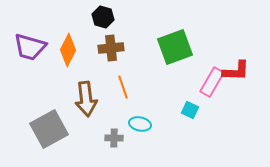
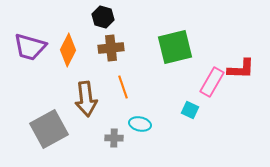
green square: rotated 6 degrees clockwise
red L-shape: moved 5 px right, 2 px up
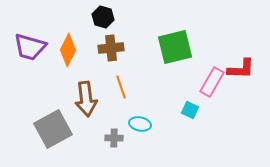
orange line: moved 2 px left
gray square: moved 4 px right
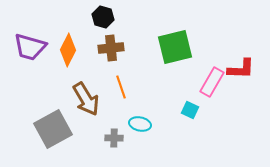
brown arrow: rotated 24 degrees counterclockwise
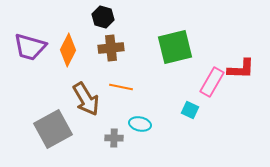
orange line: rotated 60 degrees counterclockwise
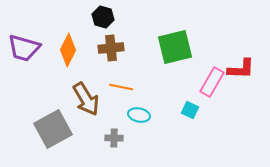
purple trapezoid: moved 6 px left, 1 px down
cyan ellipse: moved 1 px left, 9 px up
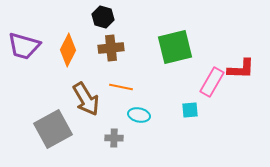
purple trapezoid: moved 2 px up
cyan square: rotated 30 degrees counterclockwise
